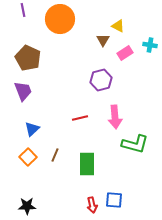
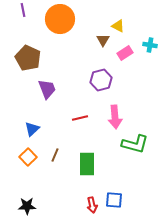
purple trapezoid: moved 24 px right, 2 px up
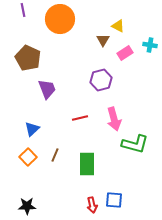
pink arrow: moved 1 px left, 2 px down; rotated 10 degrees counterclockwise
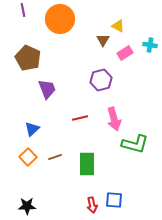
brown line: moved 2 px down; rotated 48 degrees clockwise
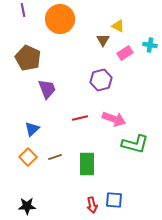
pink arrow: rotated 55 degrees counterclockwise
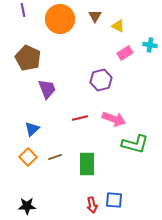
brown triangle: moved 8 px left, 24 px up
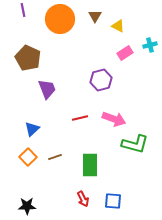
cyan cross: rotated 24 degrees counterclockwise
green rectangle: moved 3 px right, 1 px down
blue square: moved 1 px left, 1 px down
red arrow: moved 9 px left, 6 px up; rotated 14 degrees counterclockwise
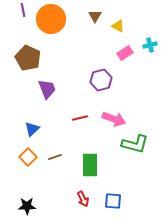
orange circle: moved 9 px left
